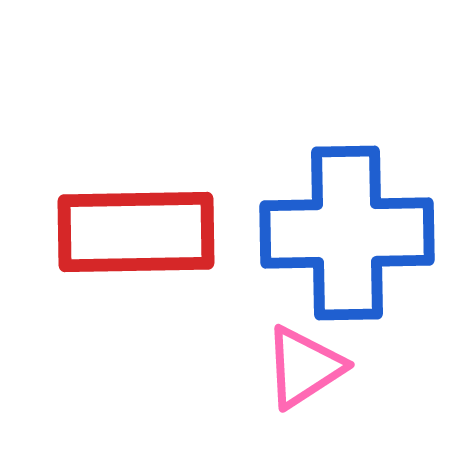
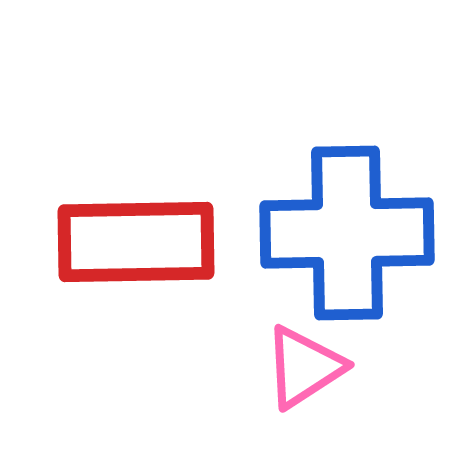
red rectangle: moved 10 px down
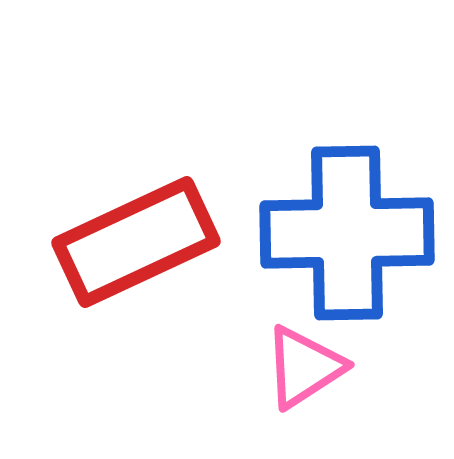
red rectangle: rotated 24 degrees counterclockwise
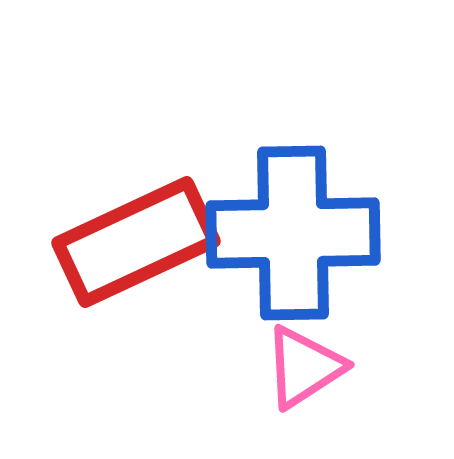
blue cross: moved 54 px left
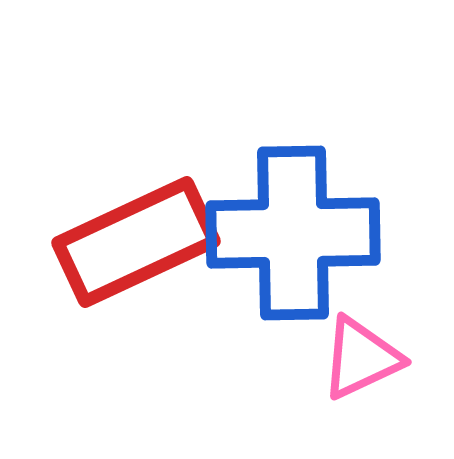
pink triangle: moved 57 px right, 9 px up; rotated 8 degrees clockwise
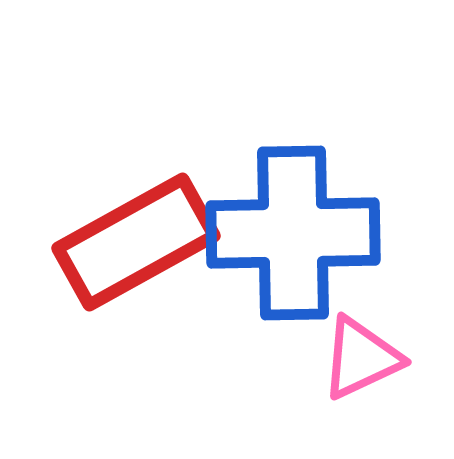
red rectangle: rotated 4 degrees counterclockwise
